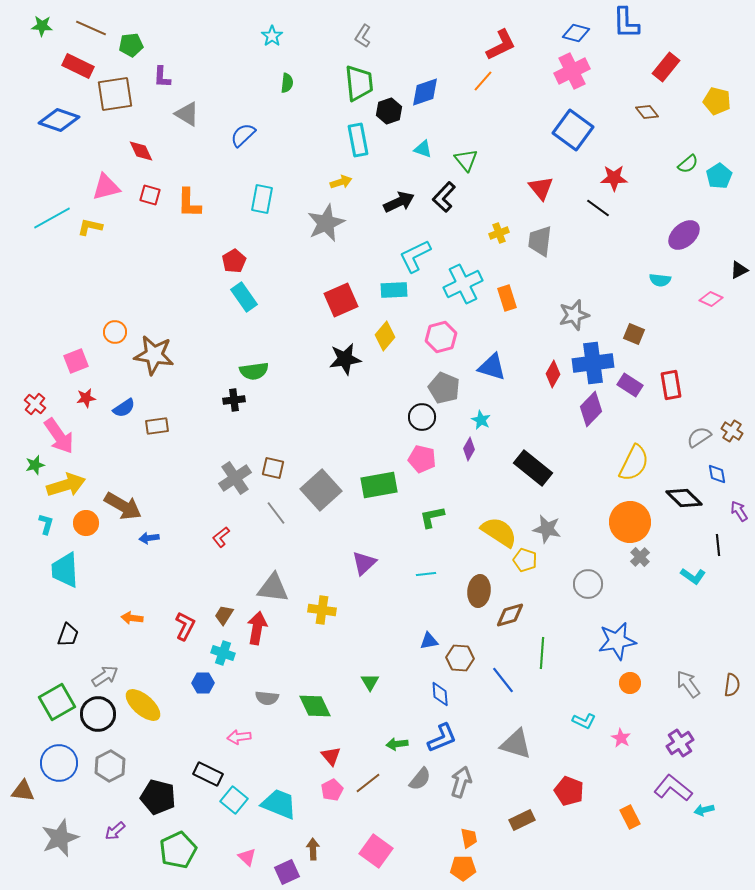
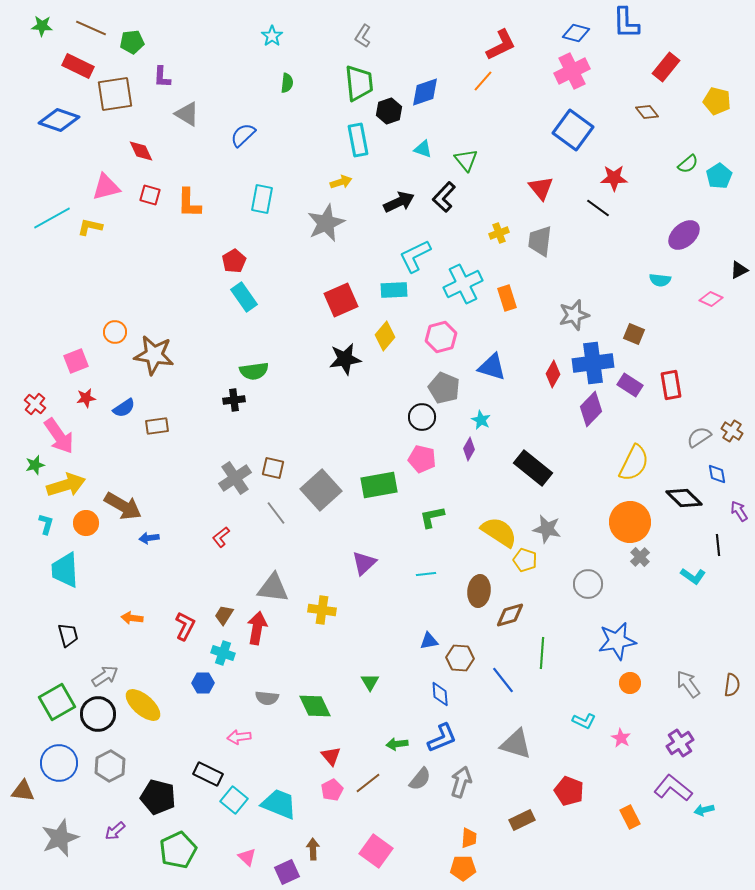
green pentagon at (131, 45): moved 1 px right, 3 px up
black trapezoid at (68, 635): rotated 35 degrees counterclockwise
orange trapezoid at (469, 838): rotated 15 degrees clockwise
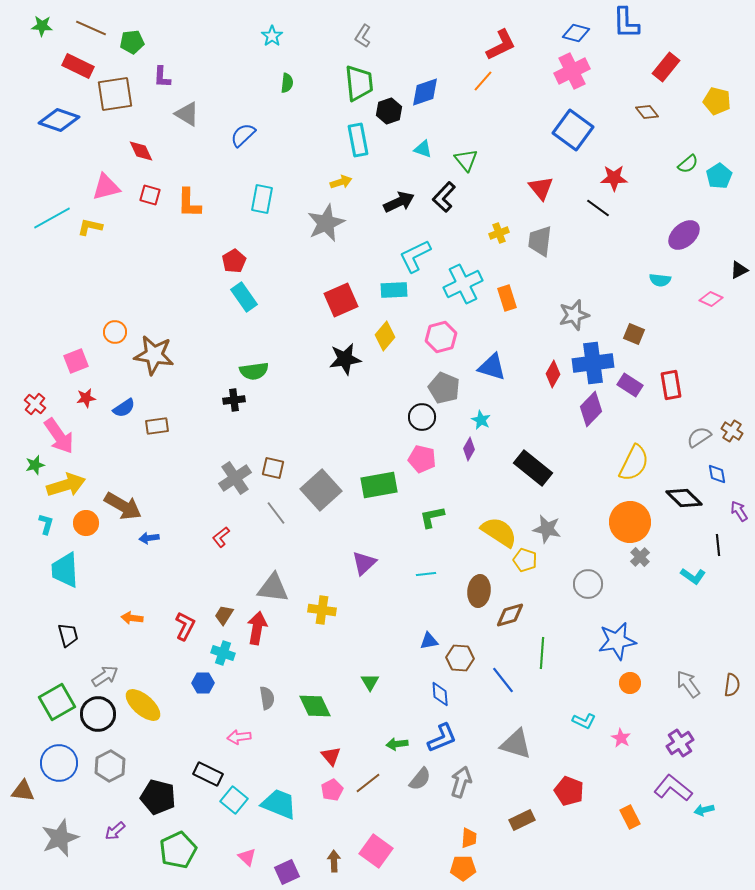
gray semicircle at (267, 698): rotated 105 degrees counterclockwise
brown arrow at (313, 849): moved 21 px right, 12 px down
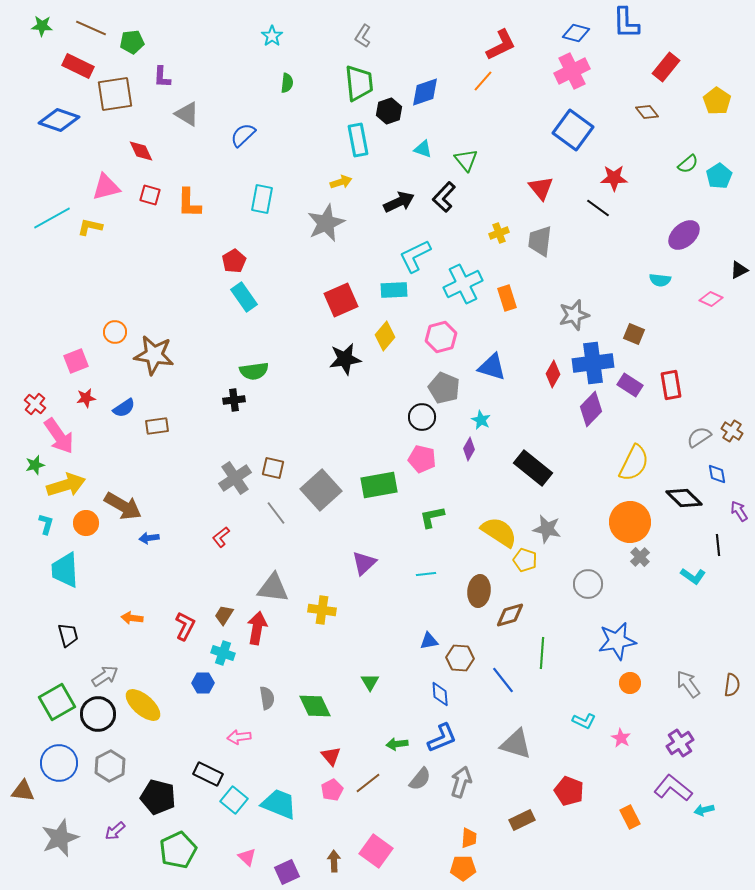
yellow pentagon at (717, 101): rotated 20 degrees clockwise
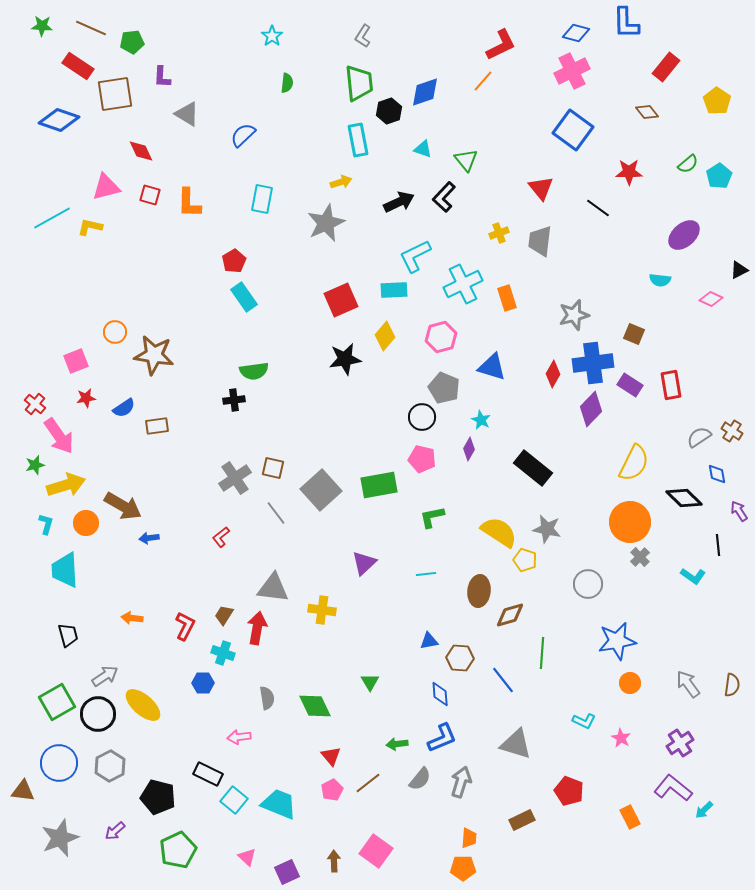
red rectangle at (78, 66): rotated 8 degrees clockwise
red star at (614, 178): moved 15 px right, 6 px up
cyan arrow at (704, 810): rotated 30 degrees counterclockwise
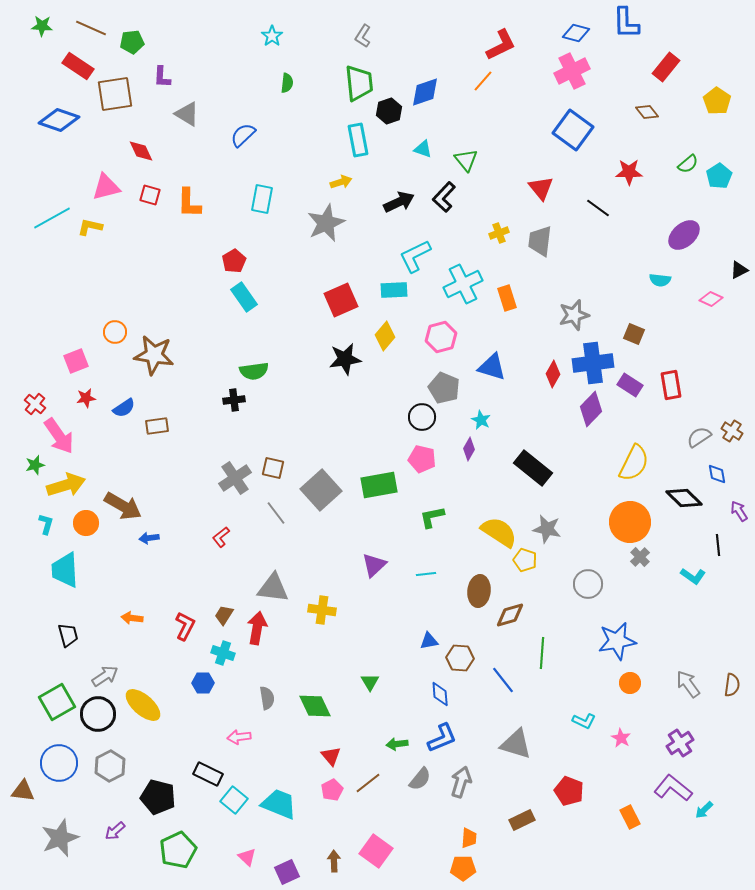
purple triangle at (364, 563): moved 10 px right, 2 px down
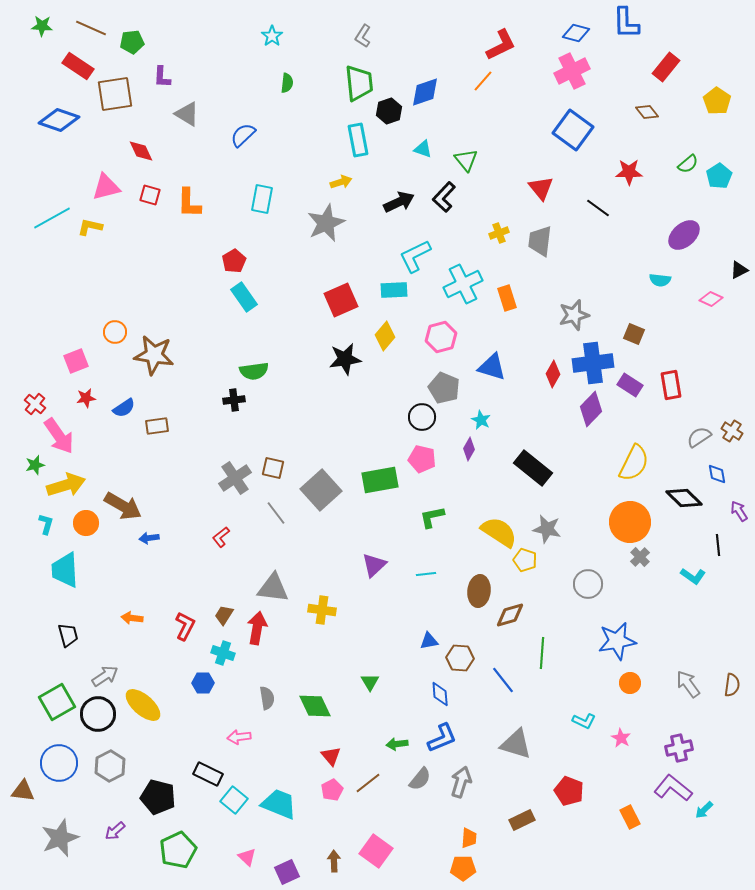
green rectangle at (379, 485): moved 1 px right, 5 px up
purple cross at (680, 743): moved 1 px left, 5 px down; rotated 20 degrees clockwise
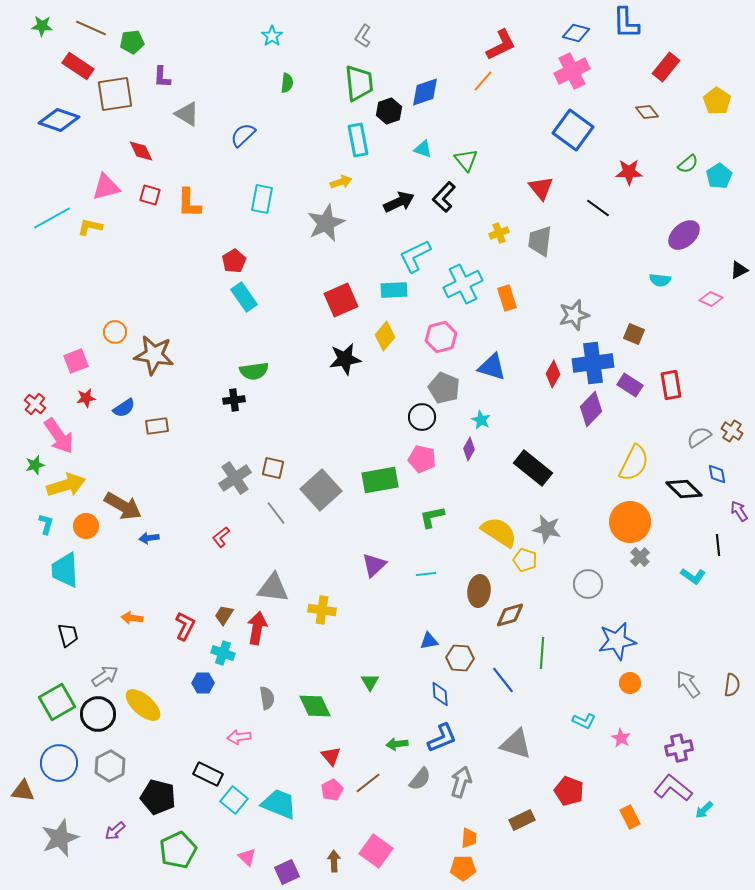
black diamond at (684, 498): moved 9 px up
orange circle at (86, 523): moved 3 px down
